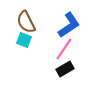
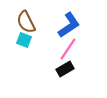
pink line: moved 4 px right
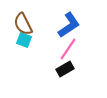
brown semicircle: moved 3 px left, 2 px down
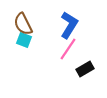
blue L-shape: rotated 24 degrees counterclockwise
black rectangle: moved 20 px right
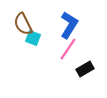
cyan square: moved 9 px right, 2 px up
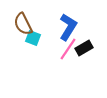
blue L-shape: moved 1 px left, 2 px down
black rectangle: moved 1 px left, 21 px up
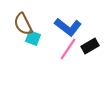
blue L-shape: rotated 96 degrees clockwise
black rectangle: moved 6 px right, 2 px up
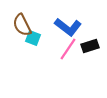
brown semicircle: moved 1 px left, 1 px down
black rectangle: rotated 12 degrees clockwise
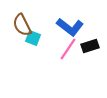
blue L-shape: moved 2 px right
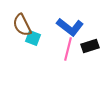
pink line: rotated 20 degrees counterclockwise
